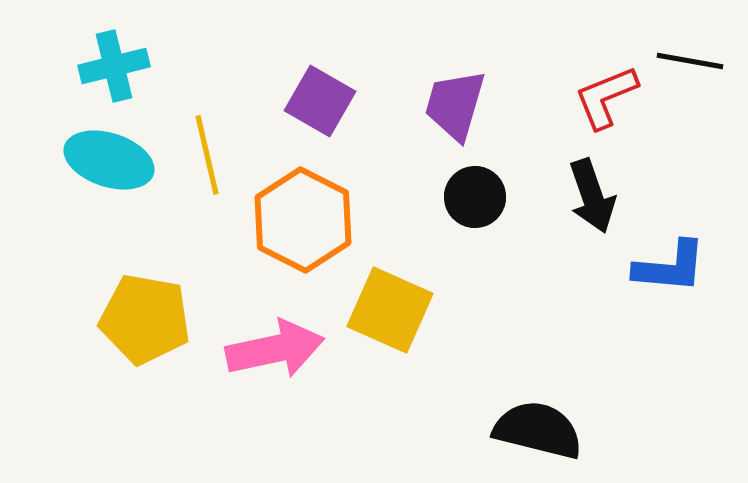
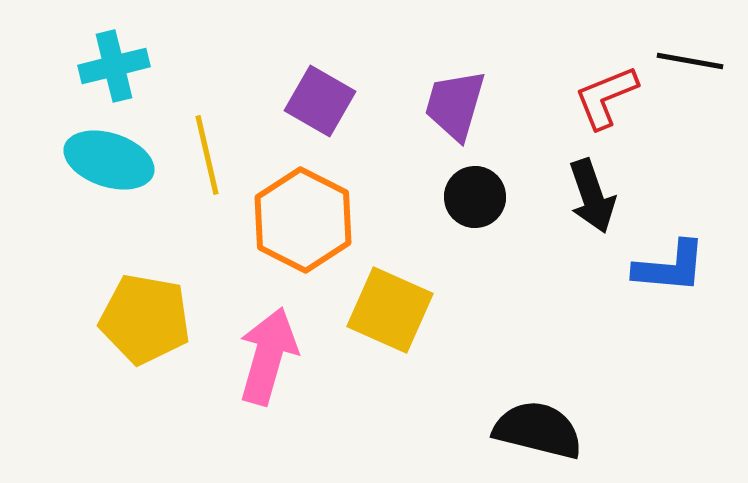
pink arrow: moved 7 px left, 7 px down; rotated 62 degrees counterclockwise
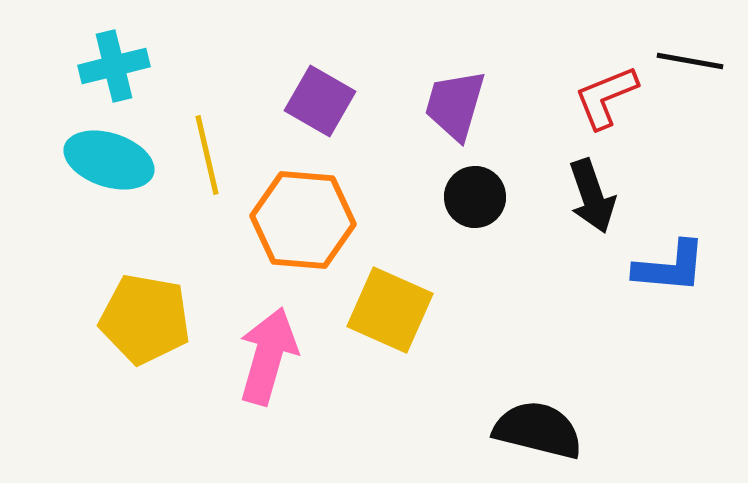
orange hexagon: rotated 22 degrees counterclockwise
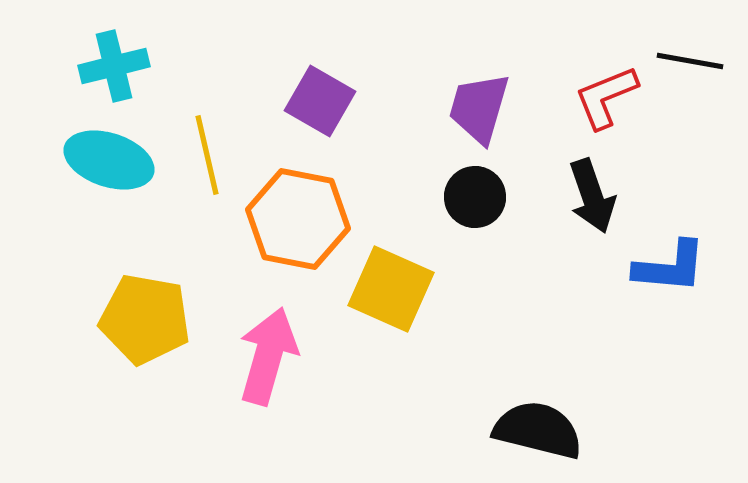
purple trapezoid: moved 24 px right, 3 px down
orange hexagon: moved 5 px left, 1 px up; rotated 6 degrees clockwise
yellow square: moved 1 px right, 21 px up
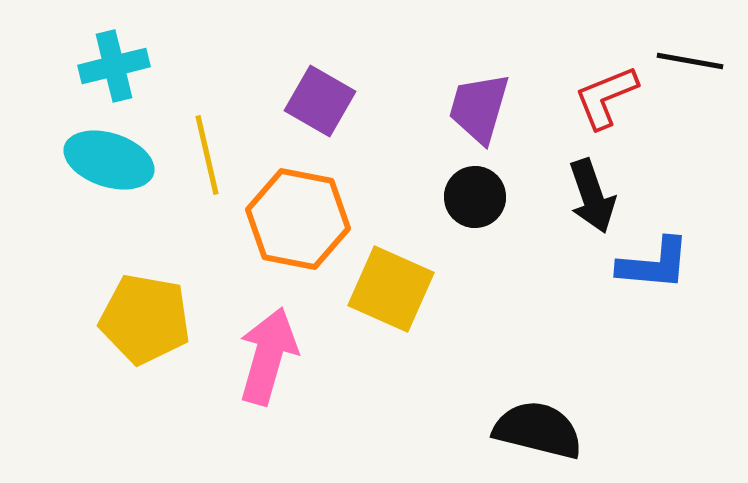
blue L-shape: moved 16 px left, 3 px up
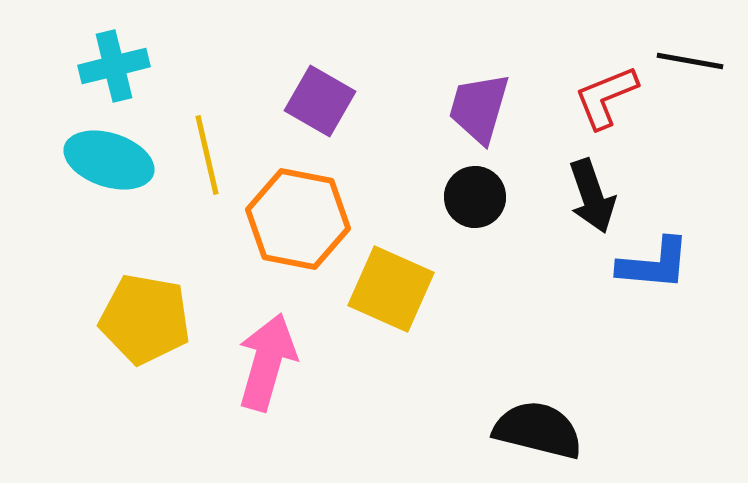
pink arrow: moved 1 px left, 6 px down
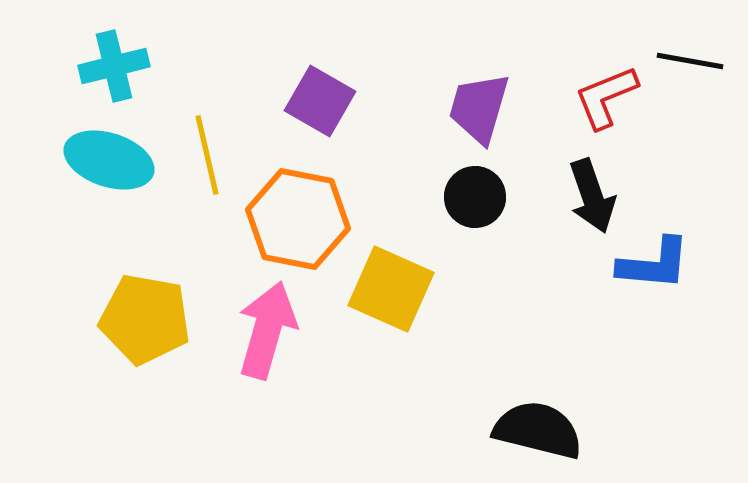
pink arrow: moved 32 px up
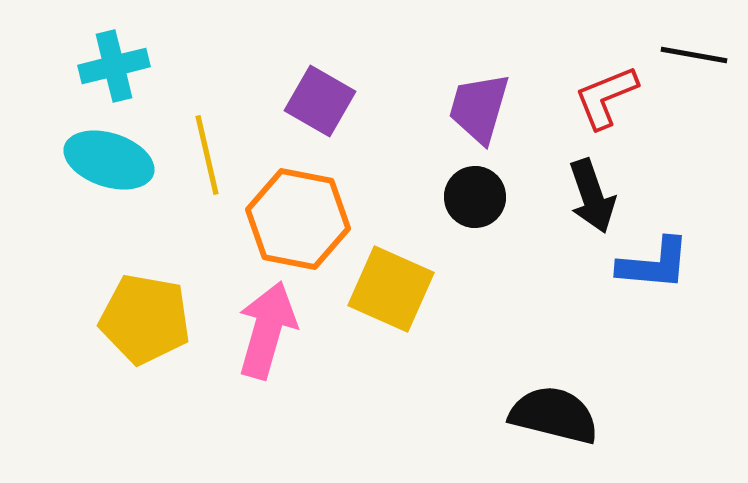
black line: moved 4 px right, 6 px up
black semicircle: moved 16 px right, 15 px up
